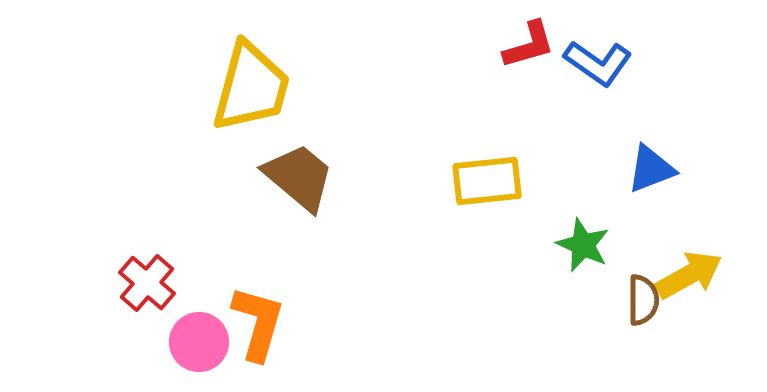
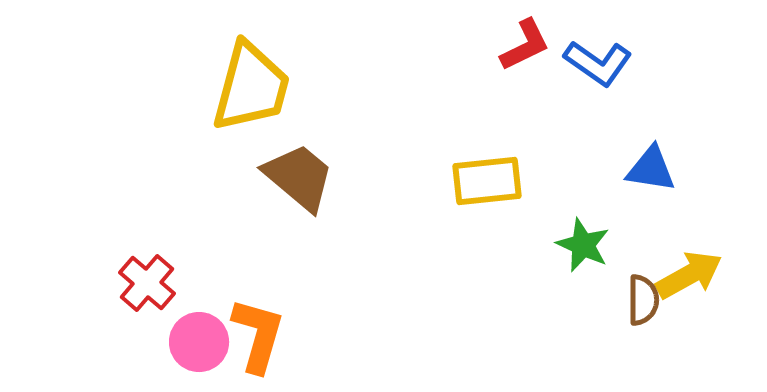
red L-shape: moved 4 px left; rotated 10 degrees counterclockwise
blue triangle: rotated 30 degrees clockwise
orange L-shape: moved 12 px down
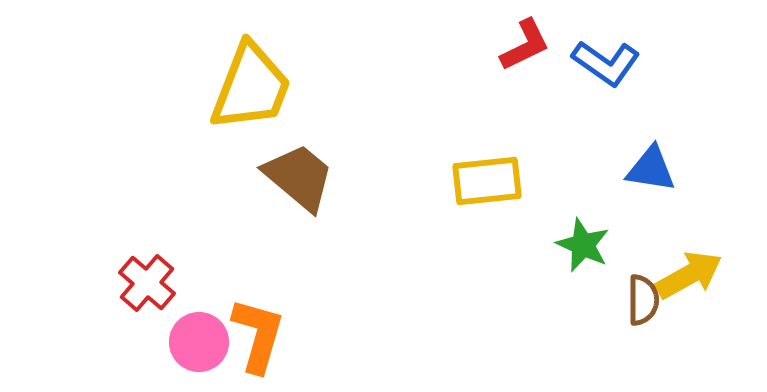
blue L-shape: moved 8 px right
yellow trapezoid: rotated 6 degrees clockwise
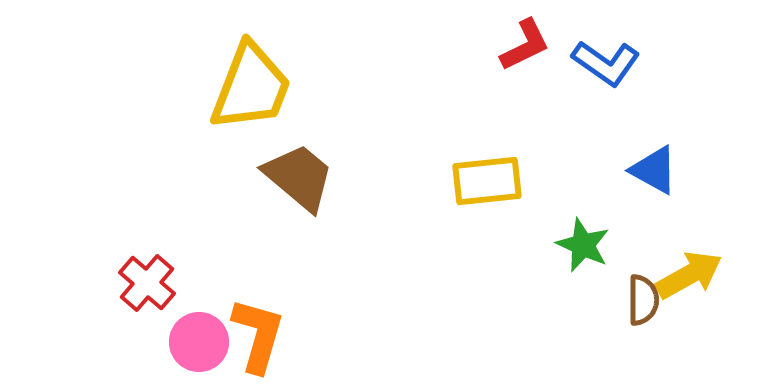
blue triangle: moved 3 px right, 1 px down; rotated 20 degrees clockwise
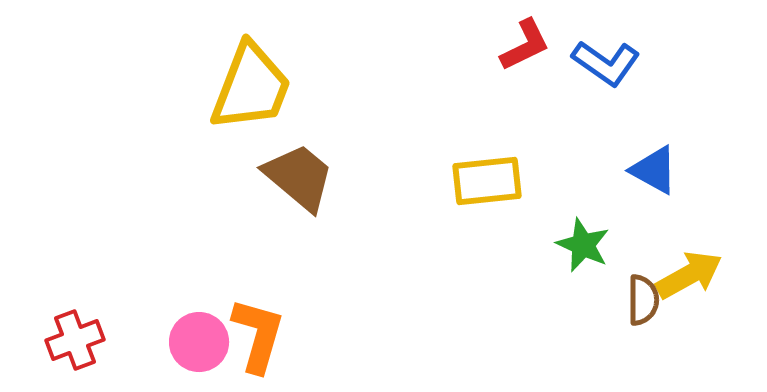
red cross: moved 72 px left, 57 px down; rotated 28 degrees clockwise
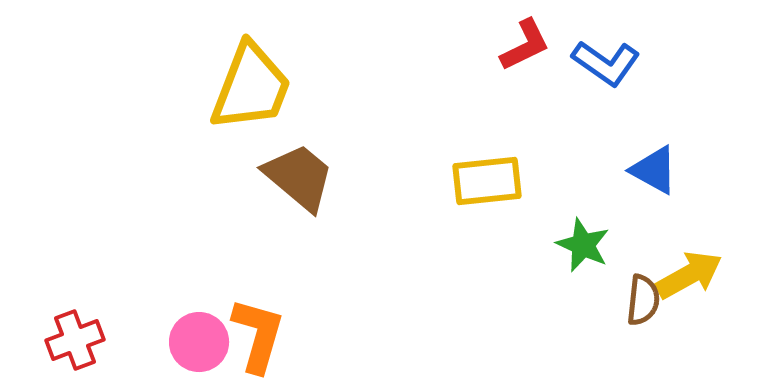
brown semicircle: rotated 6 degrees clockwise
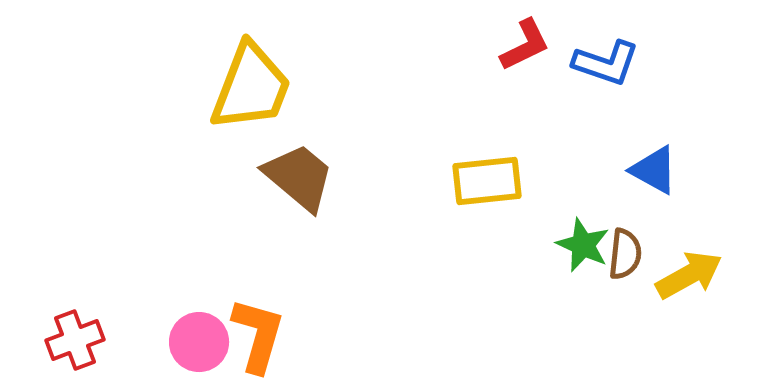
blue L-shape: rotated 16 degrees counterclockwise
brown semicircle: moved 18 px left, 46 px up
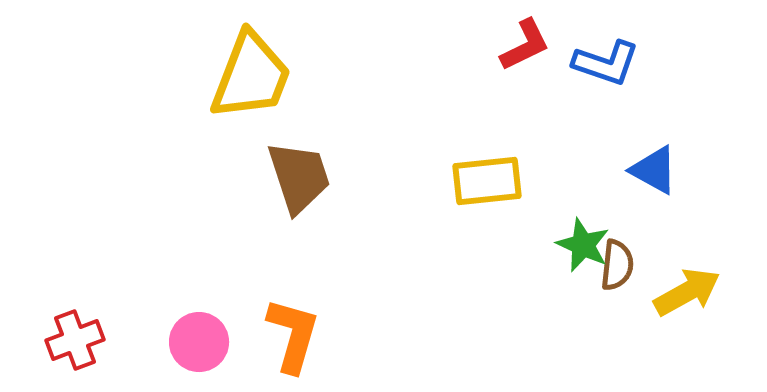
yellow trapezoid: moved 11 px up
brown trapezoid: rotated 32 degrees clockwise
brown semicircle: moved 8 px left, 11 px down
yellow arrow: moved 2 px left, 17 px down
orange L-shape: moved 35 px right
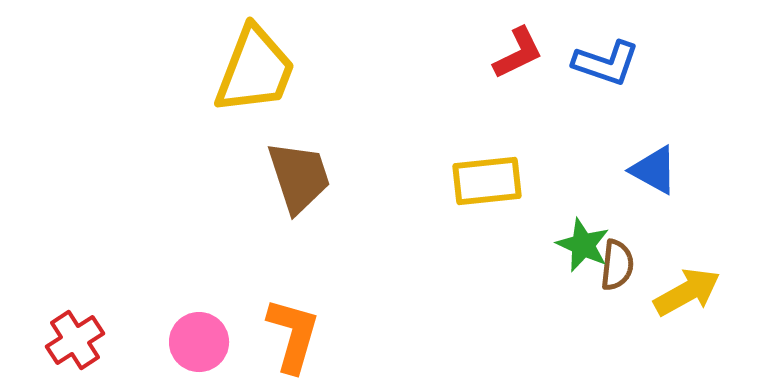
red L-shape: moved 7 px left, 8 px down
yellow trapezoid: moved 4 px right, 6 px up
red cross: rotated 12 degrees counterclockwise
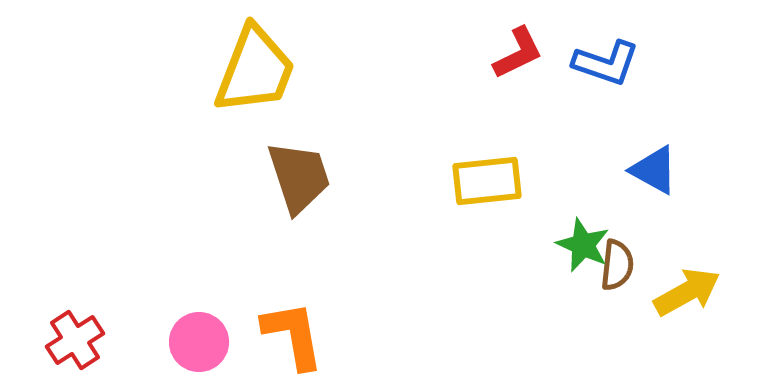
orange L-shape: rotated 26 degrees counterclockwise
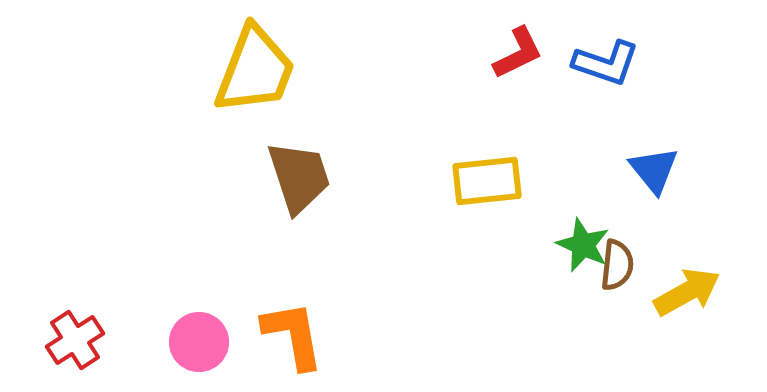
blue triangle: rotated 22 degrees clockwise
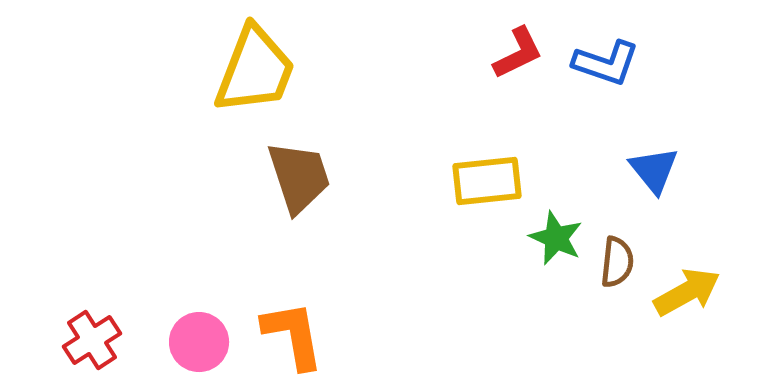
green star: moved 27 px left, 7 px up
brown semicircle: moved 3 px up
red cross: moved 17 px right
